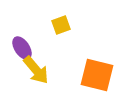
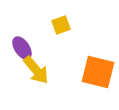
orange square: moved 1 px right, 3 px up
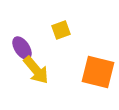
yellow square: moved 5 px down
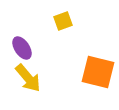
yellow square: moved 2 px right, 9 px up
yellow arrow: moved 8 px left, 8 px down
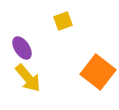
orange square: rotated 24 degrees clockwise
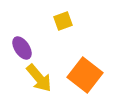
orange square: moved 13 px left, 3 px down
yellow arrow: moved 11 px right
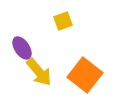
yellow arrow: moved 6 px up
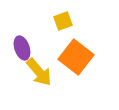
purple ellipse: rotated 15 degrees clockwise
orange square: moved 9 px left, 18 px up
